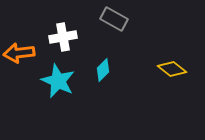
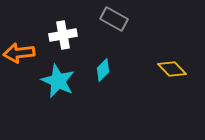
white cross: moved 2 px up
yellow diamond: rotated 8 degrees clockwise
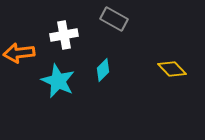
white cross: moved 1 px right
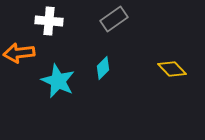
gray rectangle: rotated 64 degrees counterclockwise
white cross: moved 15 px left, 14 px up; rotated 16 degrees clockwise
cyan diamond: moved 2 px up
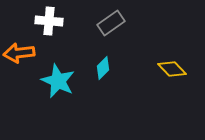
gray rectangle: moved 3 px left, 4 px down
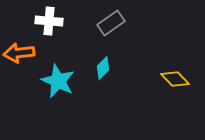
yellow diamond: moved 3 px right, 10 px down
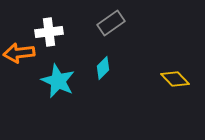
white cross: moved 11 px down; rotated 12 degrees counterclockwise
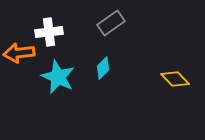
cyan star: moved 4 px up
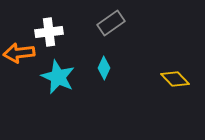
cyan diamond: moved 1 px right; rotated 20 degrees counterclockwise
